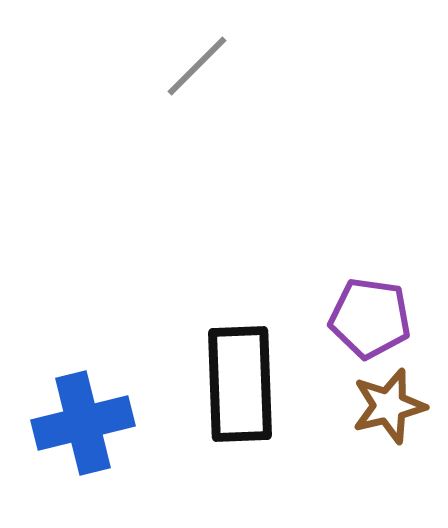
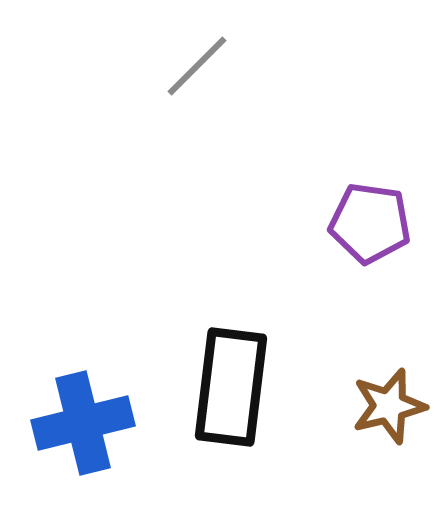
purple pentagon: moved 95 px up
black rectangle: moved 9 px left, 3 px down; rotated 9 degrees clockwise
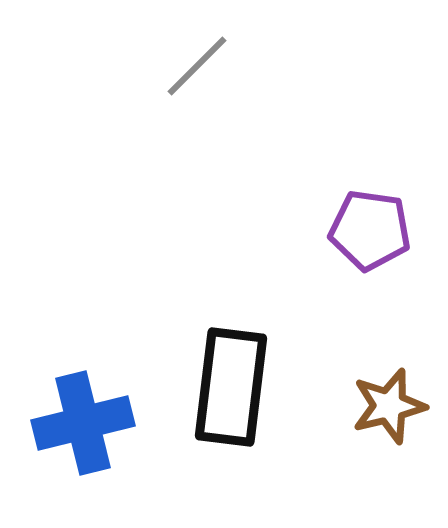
purple pentagon: moved 7 px down
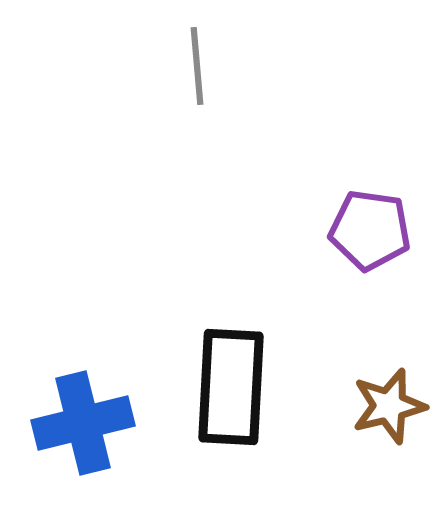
gray line: rotated 50 degrees counterclockwise
black rectangle: rotated 4 degrees counterclockwise
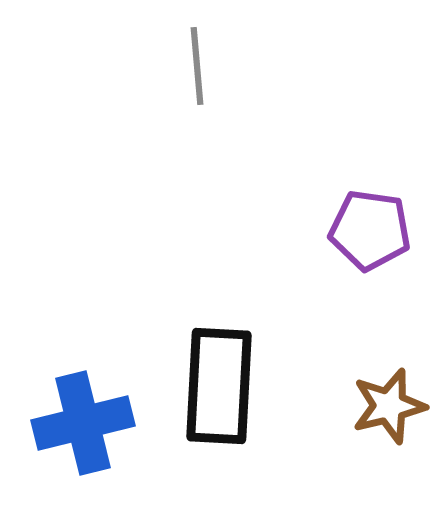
black rectangle: moved 12 px left, 1 px up
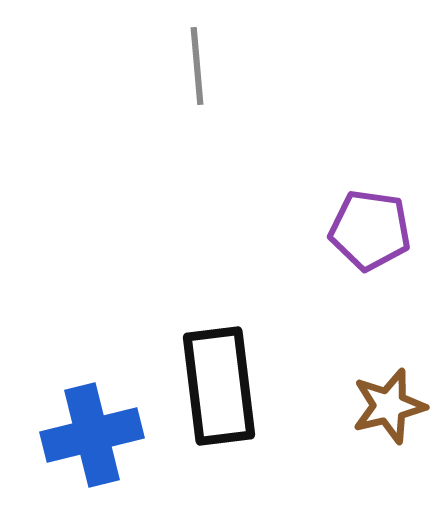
black rectangle: rotated 10 degrees counterclockwise
blue cross: moved 9 px right, 12 px down
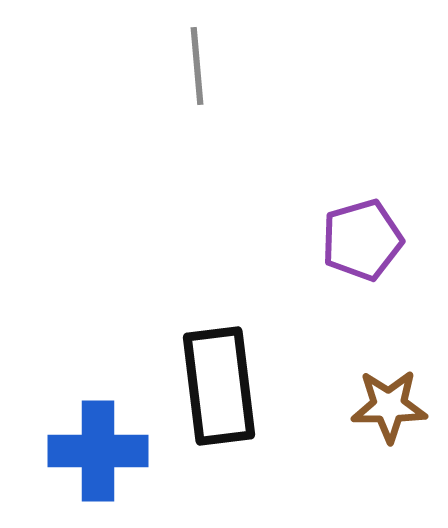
purple pentagon: moved 8 px left, 10 px down; rotated 24 degrees counterclockwise
brown star: rotated 14 degrees clockwise
blue cross: moved 6 px right, 16 px down; rotated 14 degrees clockwise
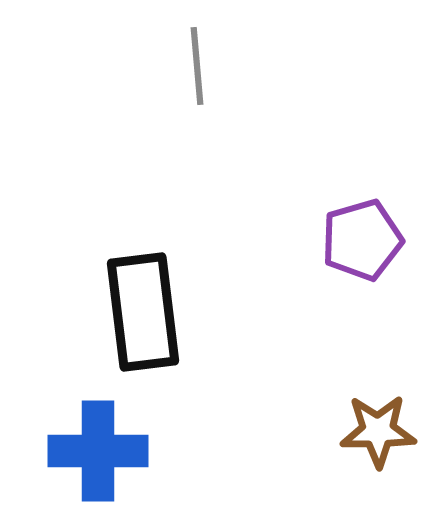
black rectangle: moved 76 px left, 74 px up
brown star: moved 11 px left, 25 px down
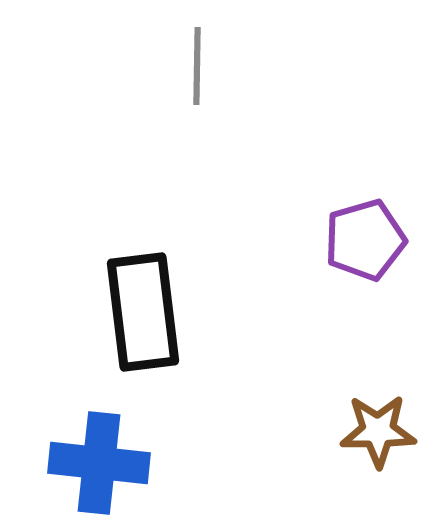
gray line: rotated 6 degrees clockwise
purple pentagon: moved 3 px right
blue cross: moved 1 px right, 12 px down; rotated 6 degrees clockwise
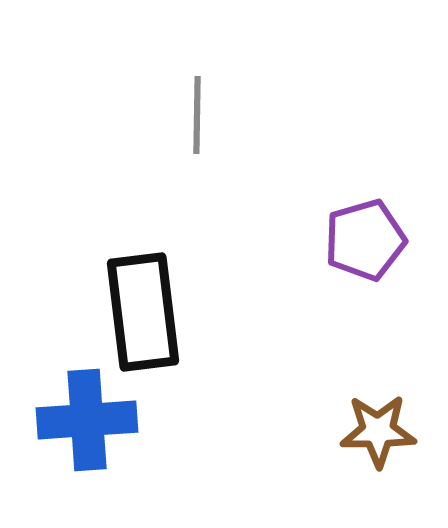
gray line: moved 49 px down
blue cross: moved 12 px left, 43 px up; rotated 10 degrees counterclockwise
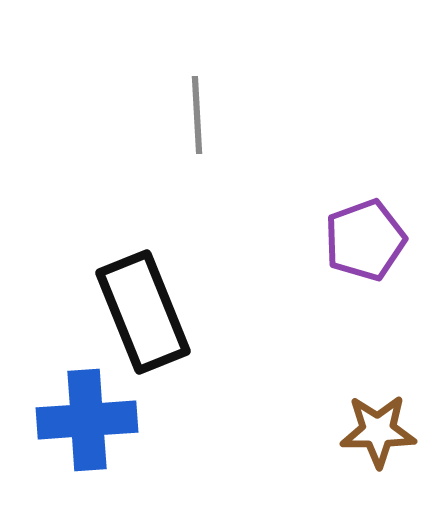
gray line: rotated 4 degrees counterclockwise
purple pentagon: rotated 4 degrees counterclockwise
black rectangle: rotated 15 degrees counterclockwise
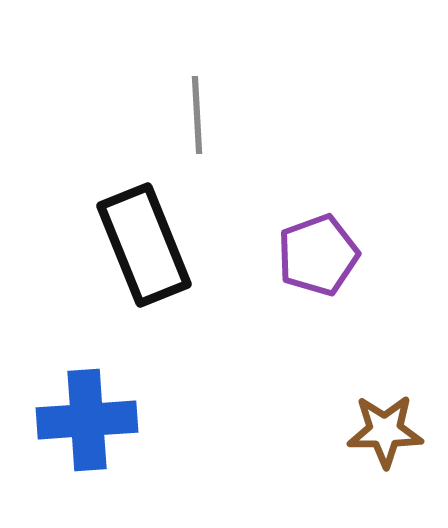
purple pentagon: moved 47 px left, 15 px down
black rectangle: moved 1 px right, 67 px up
brown star: moved 7 px right
